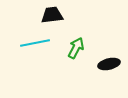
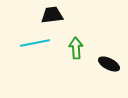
green arrow: rotated 30 degrees counterclockwise
black ellipse: rotated 40 degrees clockwise
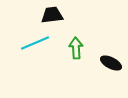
cyan line: rotated 12 degrees counterclockwise
black ellipse: moved 2 px right, 1 px up
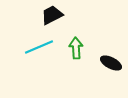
black trapezoid: rotated 20 degrees counterclockwise
cyan line: moved 4 px right, 4 px down
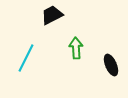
cyan line: moved 13 px left, 11 px down; rotated 40 degrees counterclockwise
black ellipse: moved 2 px down; rotated 40 degrees clockwise
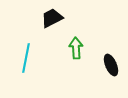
black trapezoid: moved 3 px down
cyan line: rotated 16 degrees counterclockwise
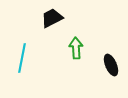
cyan line: moved 4 px left
